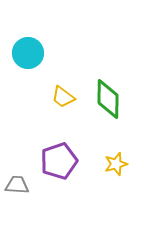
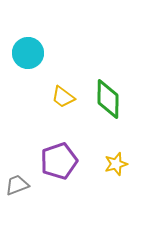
gray trapezoid: rotated 25 degrees counterclockwise
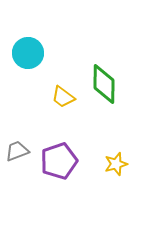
green diamond: moved 4 px left, 15 px up
gray trapezoid: moved 34 px up
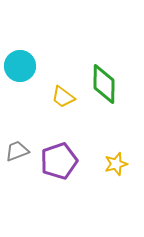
cyan circle: moved 8 px left, 13 px down
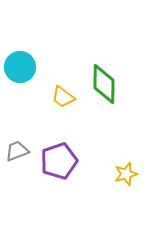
cyan circle: moved 1 px down
yellow star: moved 10 px right, 10 px down
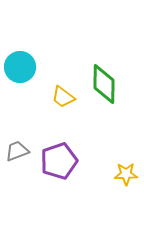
yellow star: rotated 15 degrees clockwise
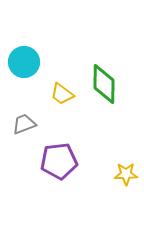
cyan circle: moved 4 px right, 5 px up
yellow trapezoid: moved 1 px left, 3 px up
gray trapezoid: moved 7 px right, 27 px up
purple pentagon: rotated 12 degrees clockwise
